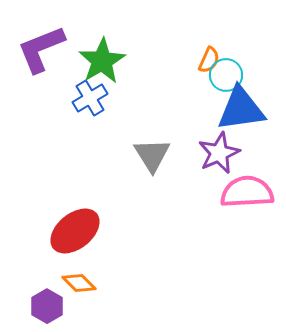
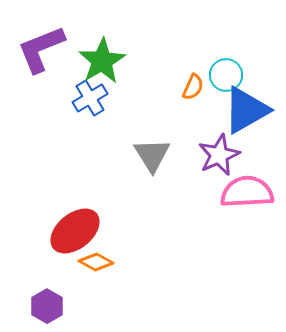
orange semicircle: moved 16 px left, 27 px down
blue triangle: moved 5 px right, 1 px down; rotated 22 degrees counterclockwise
purple star: moved 2 px down
orange diamond: moved 17 px right, 21 px up; rotated 16 degrees counterclockwise
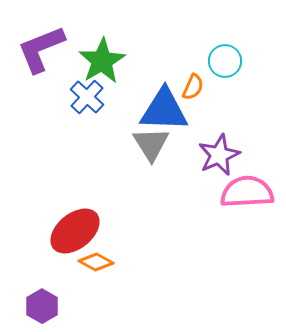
cyan circle: moved 1 px left, 14 px up
blue cross: moved 3 px left, 1 px up; rotated 16 degrees counterclockwise
blue triangle: moved 82 px left; rotated 32 degrees clockwise
gray triangle: moved 1 px left, 11 px up
purple hexagon: moved 5 px left
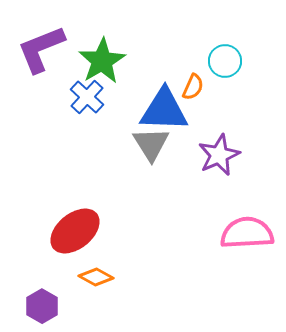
pink semicircle: moved 41 px down
orange diamond: moved 15 px down
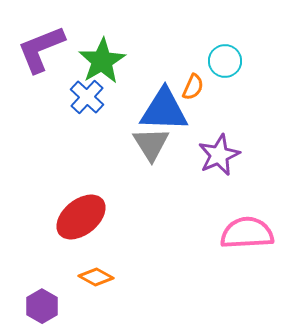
red ellipse: moved 6 px right, 14 px up
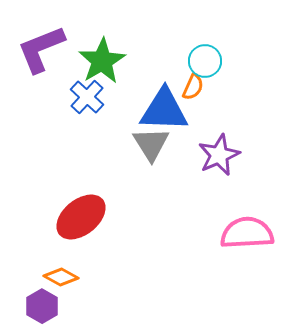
cyan circle: moved 20 px left
orange diamond: moved 35 px left
